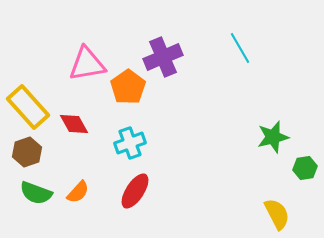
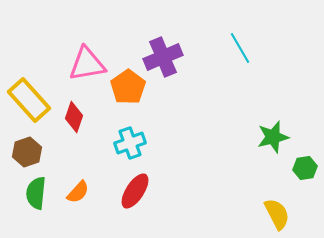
yellow rectangle: moved 1 px right, 7 px up
red diamond: moved 7 px up; rotated 48 degrees clockwise
green semicircle: rotated 76 degrees clockwise
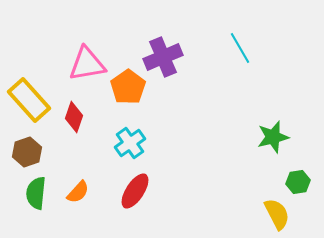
cyan cross: rotated 16 degrees counterclockwise
green hexagon: moved 7 px left, 14 px down
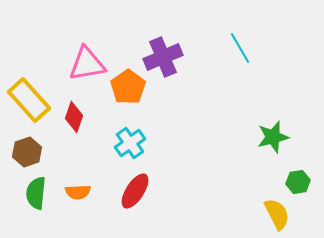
orange semicircle: rotated 45 degrees clockwise
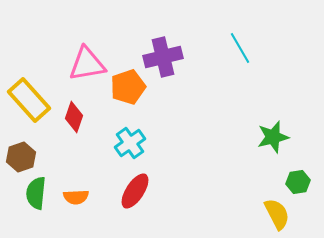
purple cross: rotated 9 degrees clockwise
orange pentagon: rotated 16 degrees clockwise
brown hexagon: moved 6 px left, 5 px down
orange semicircle: moved 2 px left, 5 px down
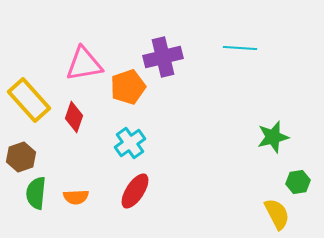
cyan line: rotated 56 degrees counterclockwise
pink triangle: moved 3 px left
